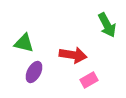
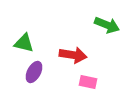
green arrow: rotated 40 degrees counterclockwise
pink rectangle: moved 1 px left, 2 px down; rotated 42 degrees clockwise
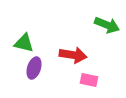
purple ellipse: moved 4 px up; rotated 10 degrees counterclockwise
pink rectangle: moved 1 px right, 2 px up
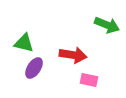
purple ellipse: rotated 15 degrees clockwise
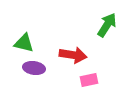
green arrow: rotated 80 degrees counterclockwise
purple ellipse: rotated 65 degrees clockwise
pink rectangle: rotated 24 degrees counterclockwise
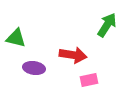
green triangle: moved 8 px left, 5 px up
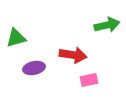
green arrow: rotated 45 degrees clockwise
green triangle: rotated 30 degrees counterclockwise
purple ellipse: rotated 20 degrees counterclockwise
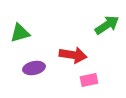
green arrow: rotated 20 degrees counterclockwise
green triangle: moved 4 px right, 5 px up
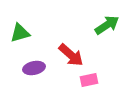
red arrow: moved 2 px left; rotated 32 degrees clockwise
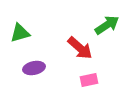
red arrow: moved 9 px right, 7 px up
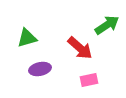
green triangle: moved 7 px right, 5 px down
purple ellipse: moved 6 px right, 1 px down
